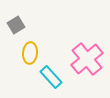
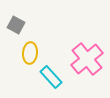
gray square: rotated 30 degrees counterclockwise
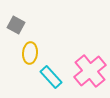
pink cross: moved 3 px right, 12 px down
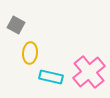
pink cross: moved 1 px left, 1 px down
cyan rectangle: rotated 35 degrees counterclockwise
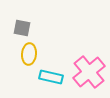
gray square: moved 6 px right, 3 px down; rotated 18 degrees counterclockwise
yellow ellipse: moved 1 px left, 1 px down
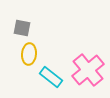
pink cross: moved 1 px left, 2 px up
cyan rectangle: rotated 25 degrees clockwise
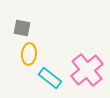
pink cross: moved 1 px left
cyan rectangle: moved 1 px left, 1 px down
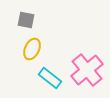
gray square: moved 4 px right, 8 px up
yellow ellipse: moved 3 px right, 5 px up; rotated 20 degrees clockwise
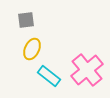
gray square: rotated 18 degrees counterclockwise
cyan rectangle: moved 1 px left, 2 px up
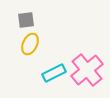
yellow ellipse: moved 2 px left, 5 px up
cyan rectangle: moved 5 px right, 3 px up; rotated 65 degrees counterclockwise
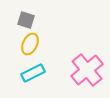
gray square: rotated 24 degrees clockwise
cyan rectangle: moved 21 px left
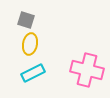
yellow ellipse: rotated 15 degrees counterclockwise
pink cross: rotated 36 degrees counterclockwise
